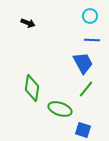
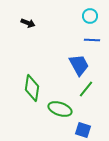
blue trapezoid: moved 4 px left, 2 px down
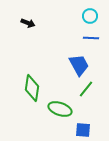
blue line: moved 1 px left, 2 px up
blue square: rotated 14 degrees counterclockwise
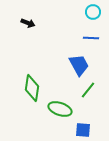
cyan circle: moved 3 px right, 4 px up
green line: moved 2 px right, 1 px down
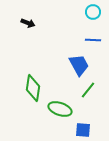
blue line: moved 2 px right, 2 px down
green diamond: moved 1 px right
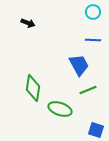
green line: rotated 30 degrees clockwise
blue square: moved 13 px right; rotated 14 degrees clockwise
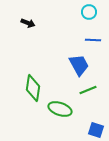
cyan circle: moved 4 px left
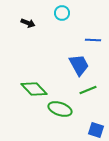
cyan circle: moved 27 px left, 1 px down
green diamond: moved 1 px right, 1 px down; rotated 52 degrees counterclockwise
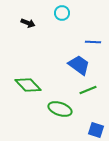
blue line: moved 2 px down
blue trapezoid: rotated 25 degrees counterclockwise
green diamond: moved 6 px left, 4 px up
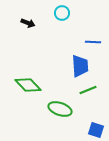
blue trapezoid: moved 1 px right, 1 px down; rotated 50 degrees clockwise
